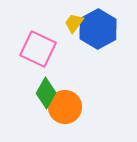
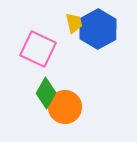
yellow trapezoid: rotated 130 degrees clockwise
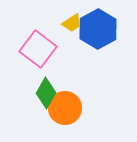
yellow trapezoid: moved 2 px left; rotated 70 degrees clockwise
pink square: rotated 12 degrees clockwise
orange circle: moved 1 px down
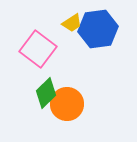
blue hexagon: rotated 21 degrees clockwise
green diamond: rotated 16 degrees clockwise
orange circle: moved 2 px right, 4 px up
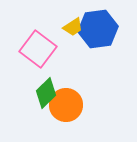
yellow trapezoid: moved 1 px right, 4 px down
orange circle: moved 1 px left, 1 px down
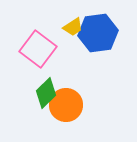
blue hexagon: moved 4 px down
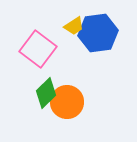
yellow trapezoid: moved 1 px right, 1 px up
orange circle: moved 1 px right, 3 px up
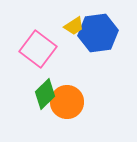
green diamond: moved 1 px left, 1 px down
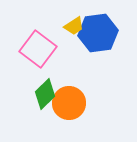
orange circle: moved 2 px right, 1 px down
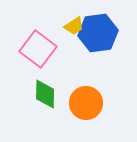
green diamond: rotated 44 degrees counterclockwise
orange circle: moved 17 px right
